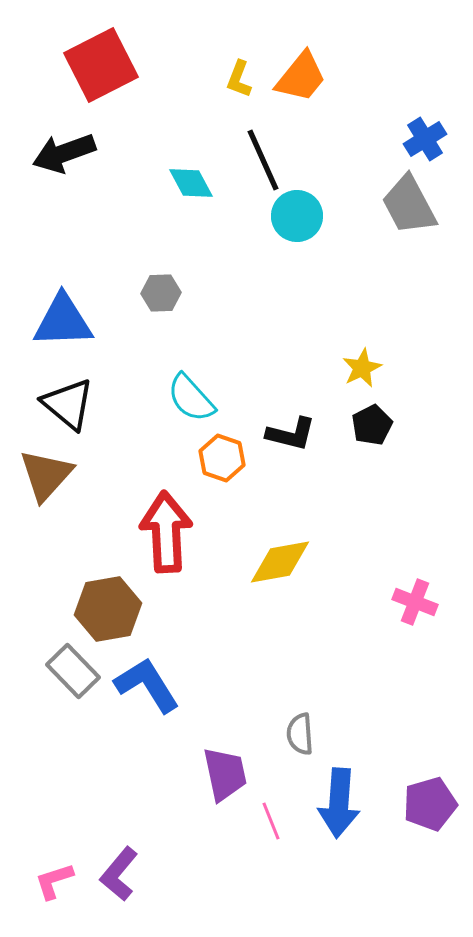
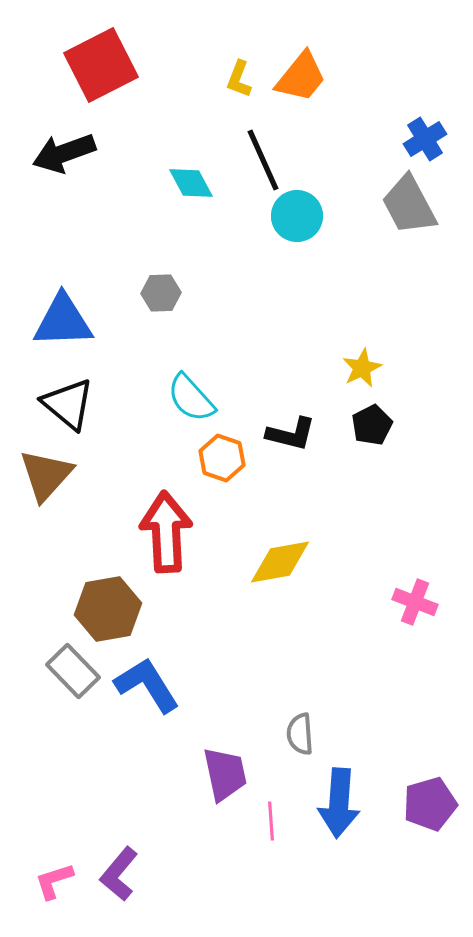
pink line: rotated 18 degrees clockwise
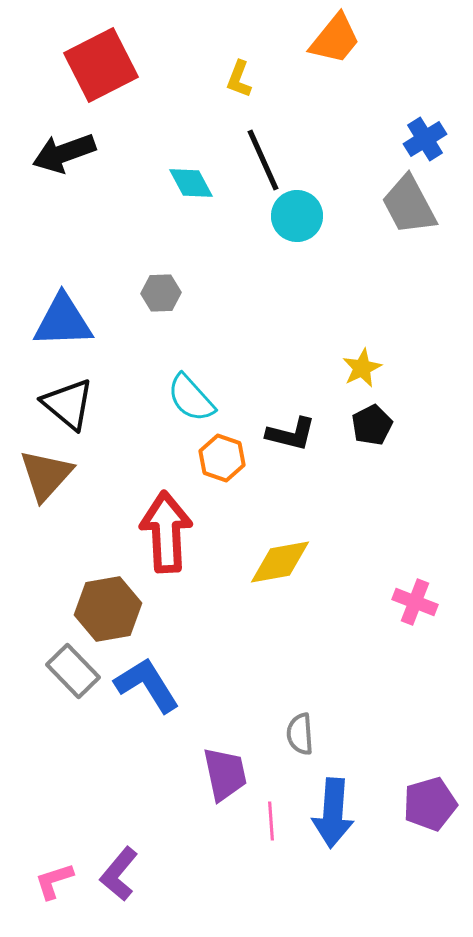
orange trapezoid: moved 34 px right, 38 px up
blue arrow: moved 6 px left, 10 px down
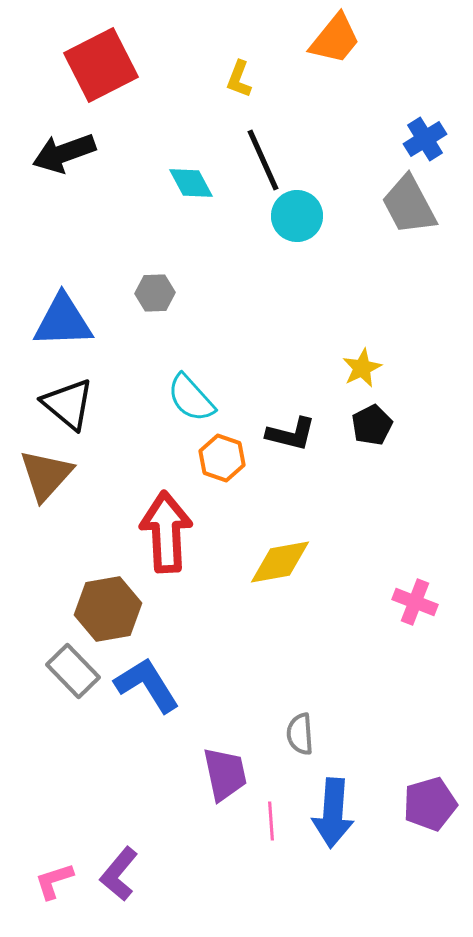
gray hexagon: moved 6 px left
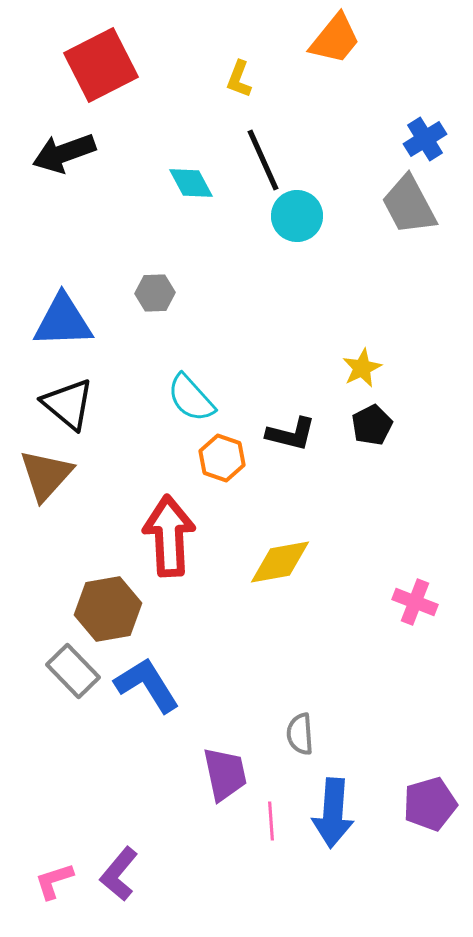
red arrow: moved 3 px right, 4 px down
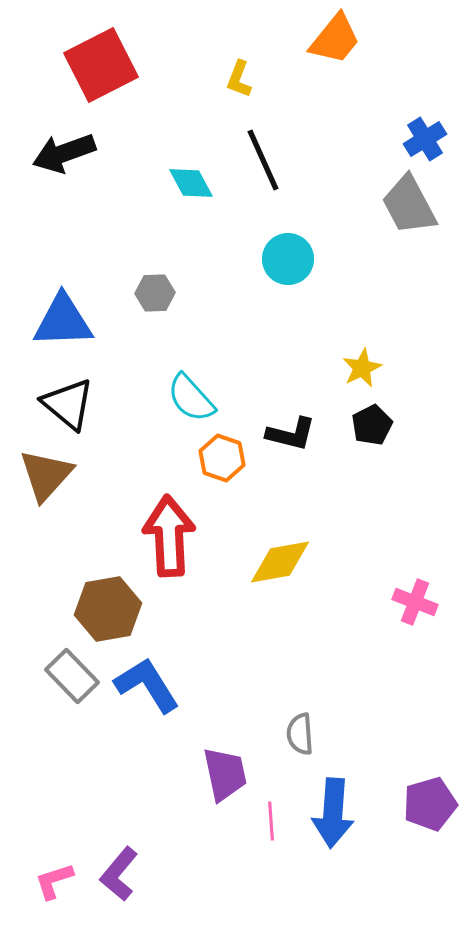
cyan circle: moved 9 px left, 43 px down
gray rectangle: moved 1 px left, 5 px down
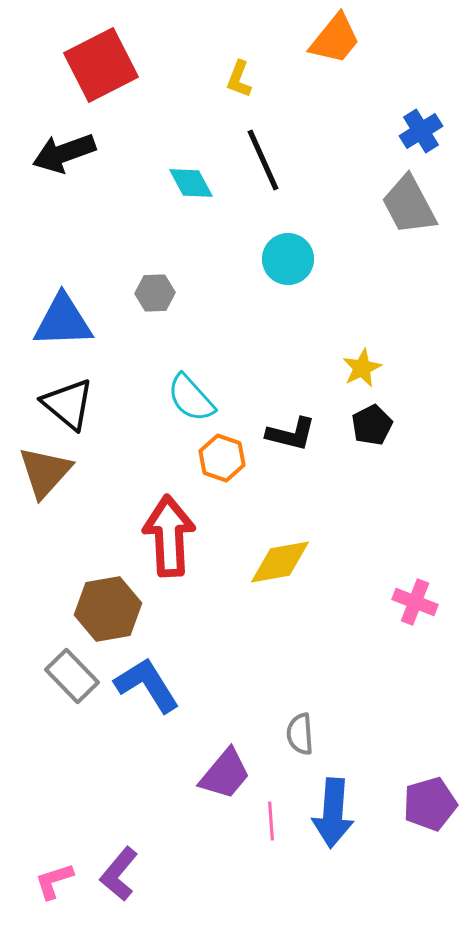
blue cross: moved 4 px left, 8 px up
brown triangle: moved 1 px left, 3 px up
purple trapezoid: rotated 52 degrees clockwise
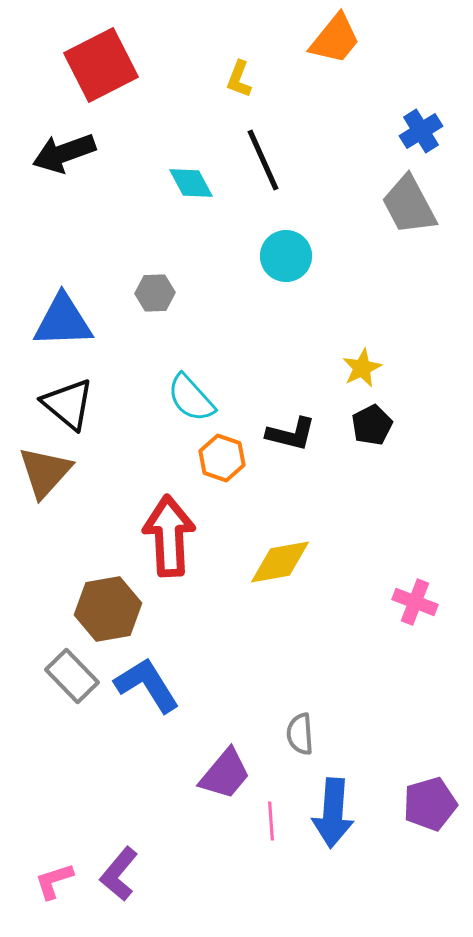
cyan circle: moved 2 px left, 3 px up
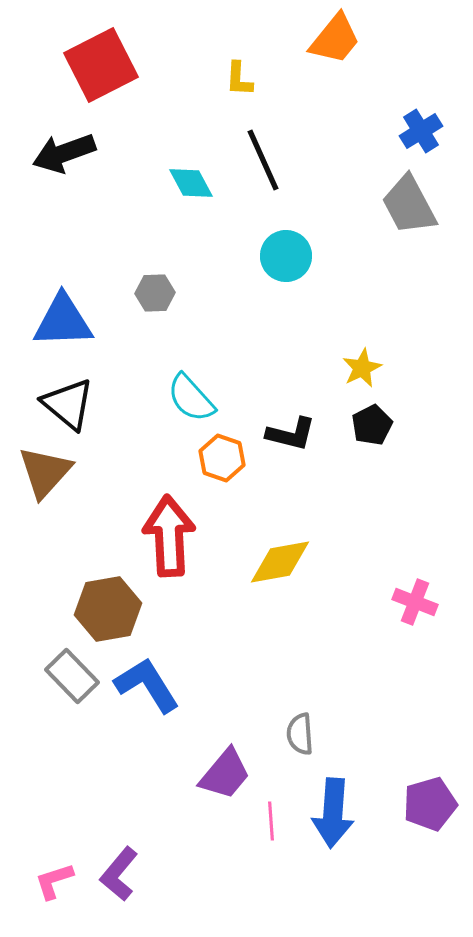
yellow L-shape: rotated 18 degrees counterclockwise
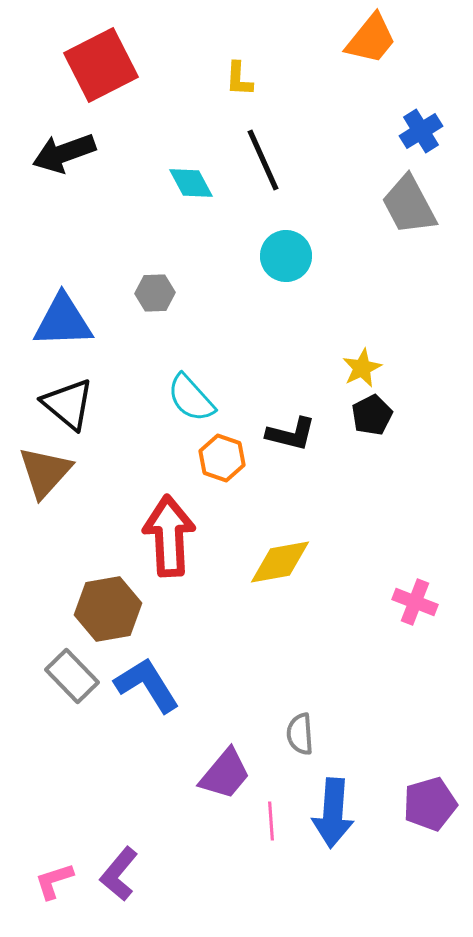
orange trapezoid: moved 36 px right
black pentagon: moved 10 px up
